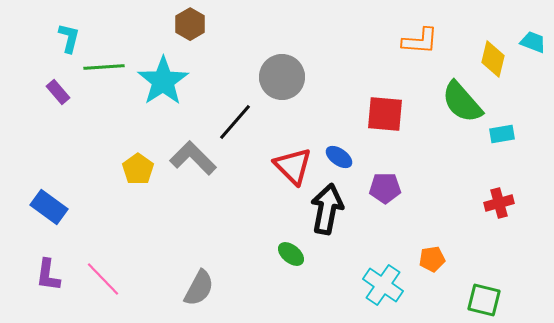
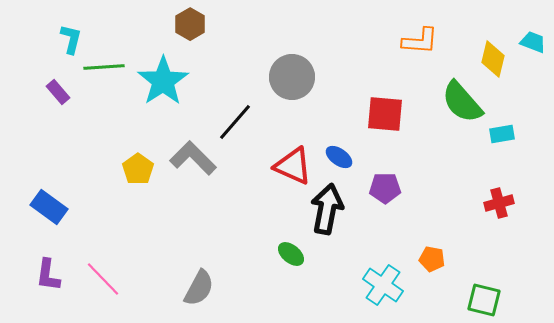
cyan L-shape: moved 2 px right, 1 px down
gray circle: moved 10 px right
red triangle: rotated 21 degrees counterclockwise
orange pentagon: rotated 20 degrees clockwise
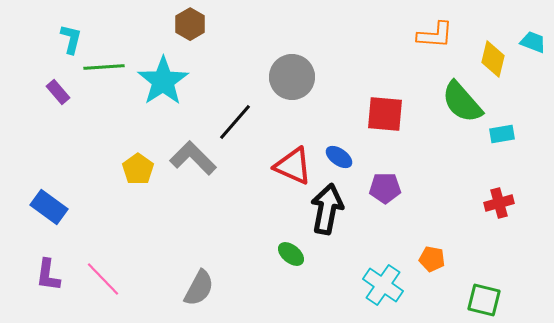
orange L-shape: moved 15 px right, 6 px up
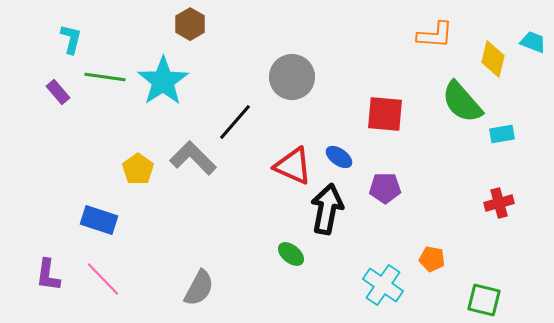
green line: moved 1 px right, 10 px down; rotated 12 degrees clockwise
blue rectangle: moved 50 px right, 13 px down; rotated 18 degrees counterclockwise
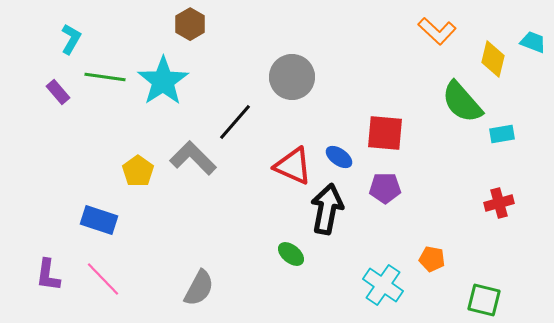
orange L-shape: moved 2 px right, 4 px up; rotated 39 degrees clockwise
cyan L-shape: rotated 16 degrees clockwise
red square: moved 19 px down
yellow pentagon: moved 2 px down
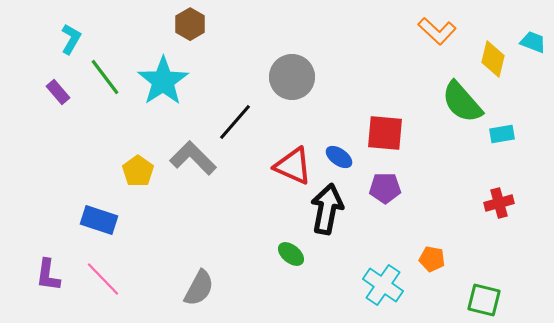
green line: rotated 45 degrees clockwise
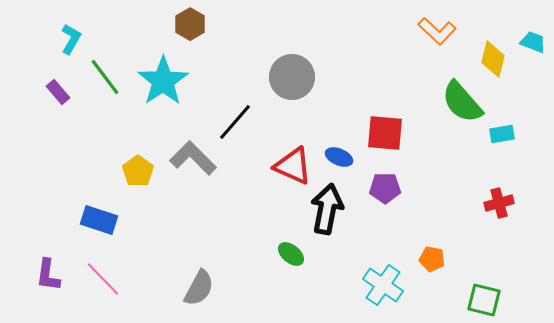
blue ellipse: rotated 12 degrees counterclockwise
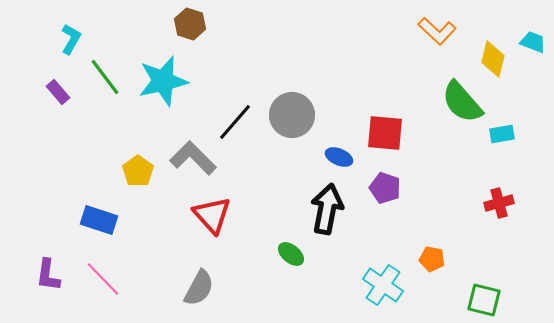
brown hexagon: rotated 12 degrees counterclockwise
gray circle: moved 38 px down
cyan star: rotated 21 degrees clockwise
red triangle: moved 81 px left, 49 px down; rotated 24 degrees clockwise
purple pentagon: rotated 20 degrees clockwise
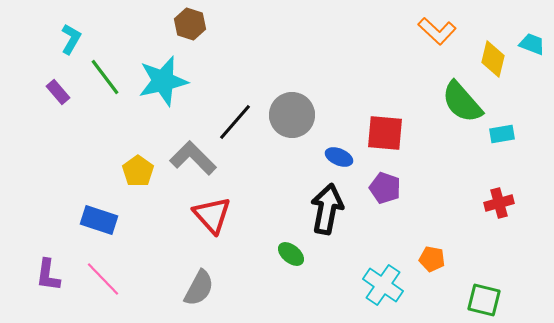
cyan trapezoid: moved 1 px left, 2 px down
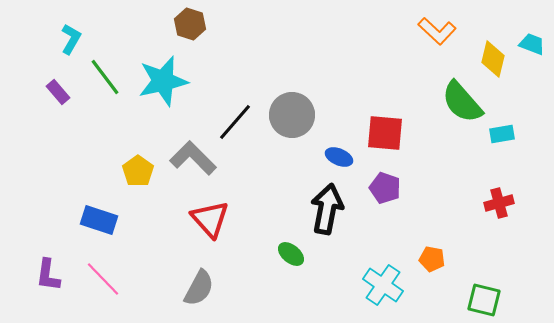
red triangle: moved 2 px left, 4 px down
